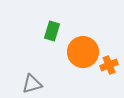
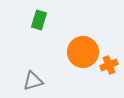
green rectangle: moved 13 px left, 11 px up
gray triangle: moved 1 px right, 3 px up
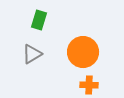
orange cross: moved 20 px left, 20 px down; rotated 24 degrees clockwise
gray triangle: moved 1 px left, 27 px up; rotated 15 degrees counterclockwise
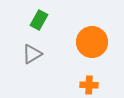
green rectangle: rotated 12 degrees clockwise
orange circle: moved 9 px right, 10 px up
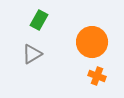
orange cross: moved 8 px right, 9 px up; rotated 18 degrees clockwise
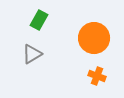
orange circle: moved 2 px right, 4 px up
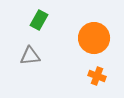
gray triangle: moved 2 px left, 2 px down; rotated 25 degrees clockwise
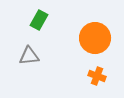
orange circle: moved 1 px right
gray triangle: moved 1 px left
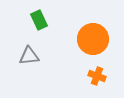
green rectangle: rotated 54 degrees counterclockwise
orange circle: moved 2 px left, 1 px down
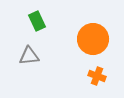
green rectangle: moved 2 px left, 1 px down
